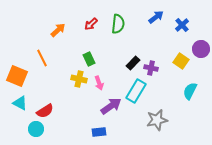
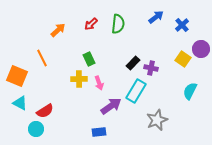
yellow square: moved 2 px right, 2 px up
yellow cross: rotated 14 degrees counterclockwise
gray star: rotated 10 degrees counterclockwise
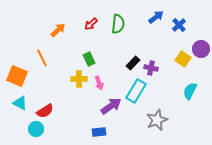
blue cross: moved 3 px left
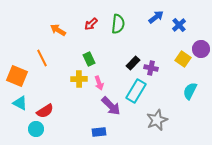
orange arrow: rotated 105 degrees counterclockwise
purple arrow: rotated 80 degrees clockwise
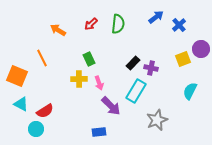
yellow square: rotated 35 degrees clockwise
cyan triangle: moved 1 px right, 1 px down
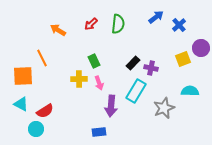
purple circle: moved 1 px up
green rectangle: moved 5 px right, 2 px down
orange square: moved 6 px right; rotated 25 degrees counterclockwise
cyan semicircle: rotated 66 degrees clockwise
purple arrow: rotated 50 degrees clockwise
gray star: moved 7 px right, 12 px up
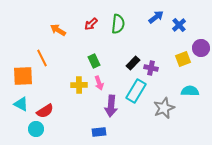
yellow cross: moved 6 px down
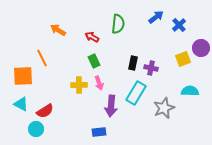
red arrow: moved 1 px right, 13 px down; rotated 72 degrees clockwise
black rectangle: rotated 32 degrees counterclockwise
cyan rectangle: moved 2 px down
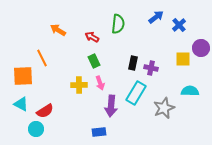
yellow square: rotated 21 degrees clockwise
pink arrow: moved 1 px right
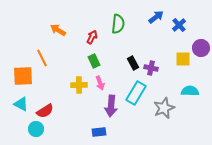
red arrow: rotated 88 degrees clockwise
black rectangle: rotated 40 degrees counterclockwise
